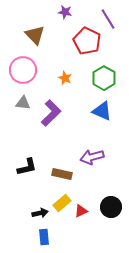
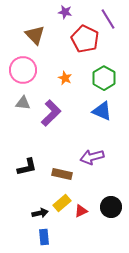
red pentagon: moved 2 px left, 2 px up
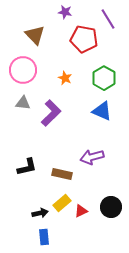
red pentagon: moved 1 px left; rotated 16 degrees counterclockwise
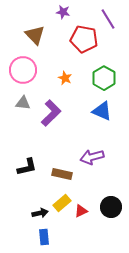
purple star: moved 2 px left
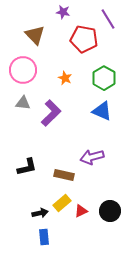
brown rectangle: moved 2 px right, 1 px down
black circle: moved 1 px left, 4 px down
